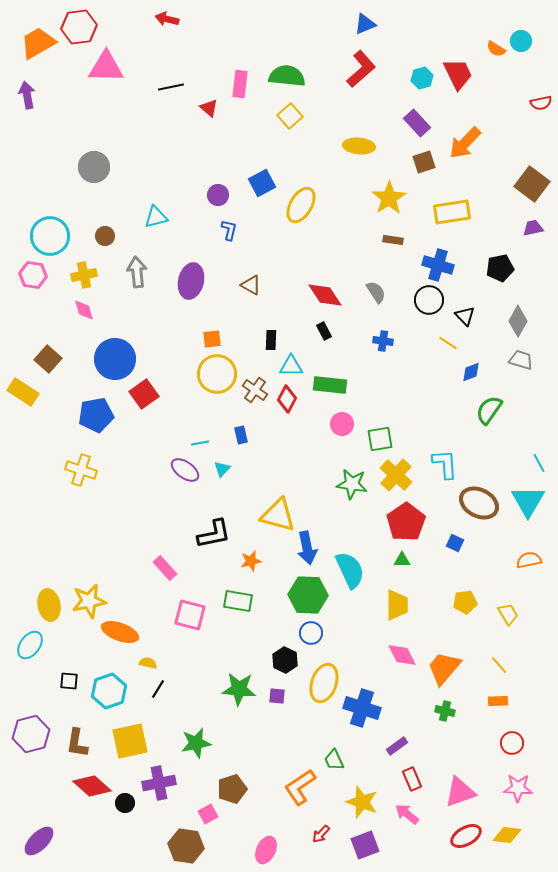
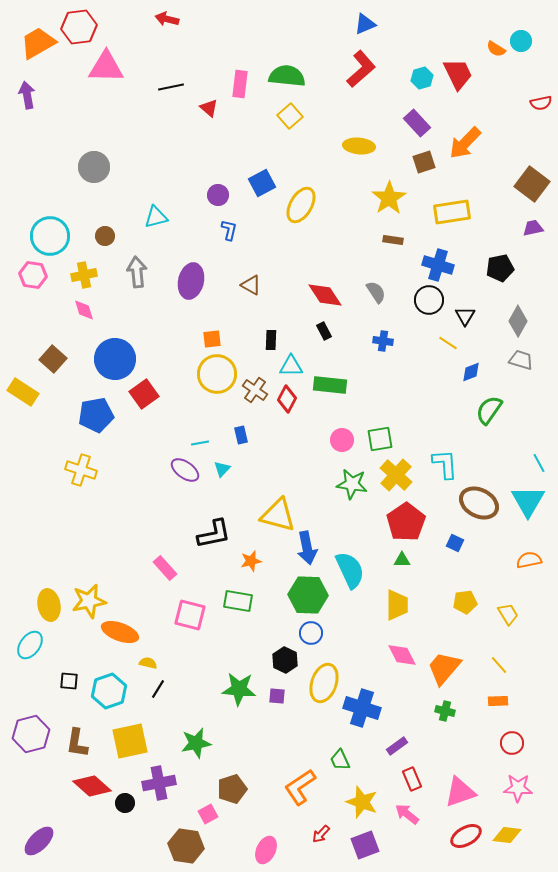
black triangle at (465, 316): rotated 15 degrees clockwise
brown square at (48, 359): moved 5 px right
pink circle at (342, 424): moved 16 px down
green trapezoid at (334, 760): moved 6 px right
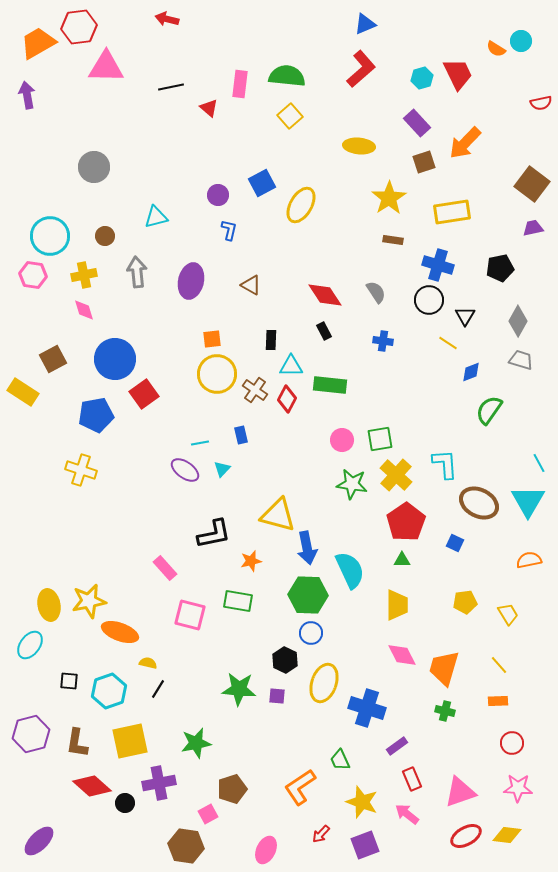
brown square at (53, 359): rotated 20 degrees clockwise
orange trapezoid at (444, 668): rotated 24 degrees counterclockwise
blue cross at (362, 708): moved 5 px right
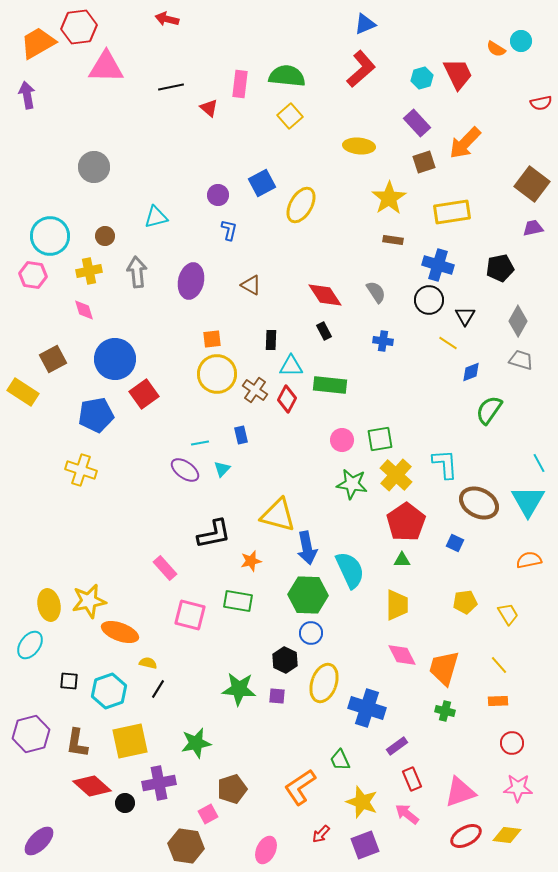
yellow cross at (84, 275): moved 5 px right, 4 px up
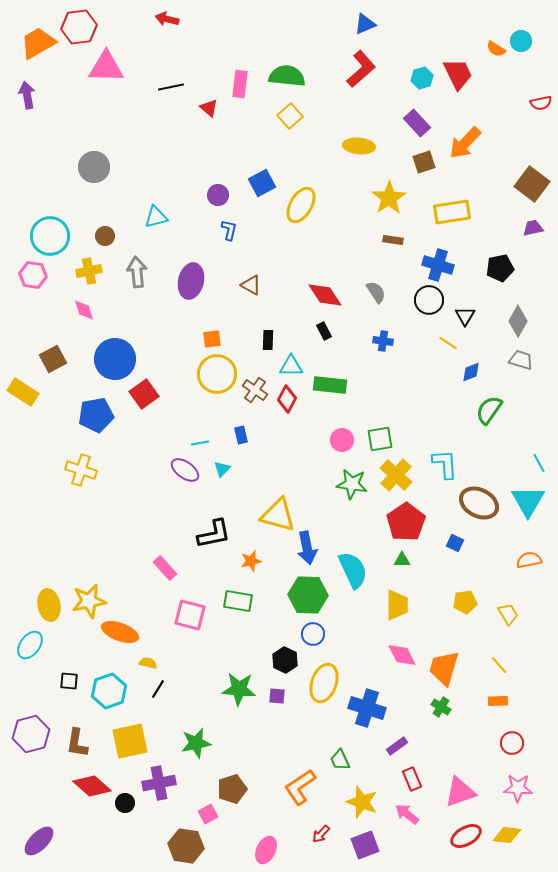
black rectangle at (271, 340): moved 3 px left
cyan semicircle at (350, 570): moved 3 px right
blue circle at (311, 633): moved 2 px right, 1 px down
green cross at (445, 711): moved 4 px left, 4 px up; rotated 18 degrees clockwise
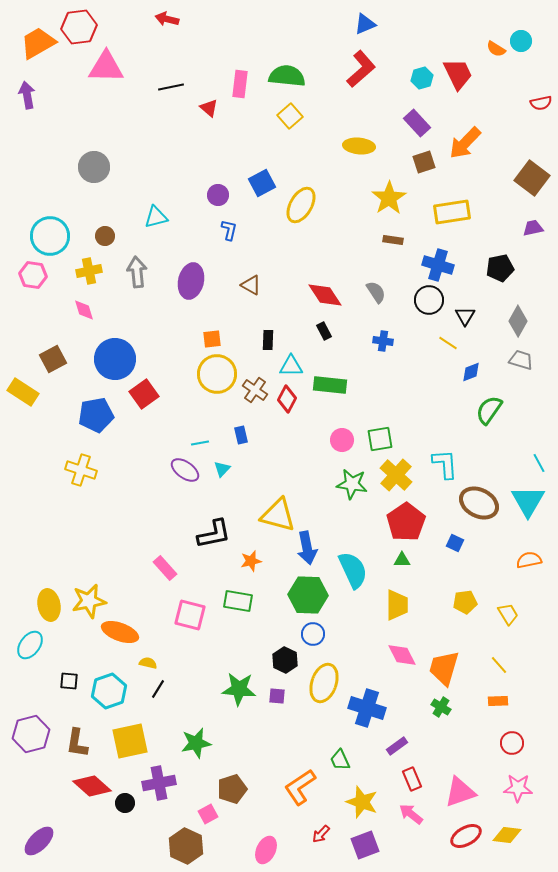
brown square at (532, 184): moved 6 px up
pink arrow at (407, 814): moved 4 px right
brown hexagon at (186, 846): rotated 16 degrees clockwise
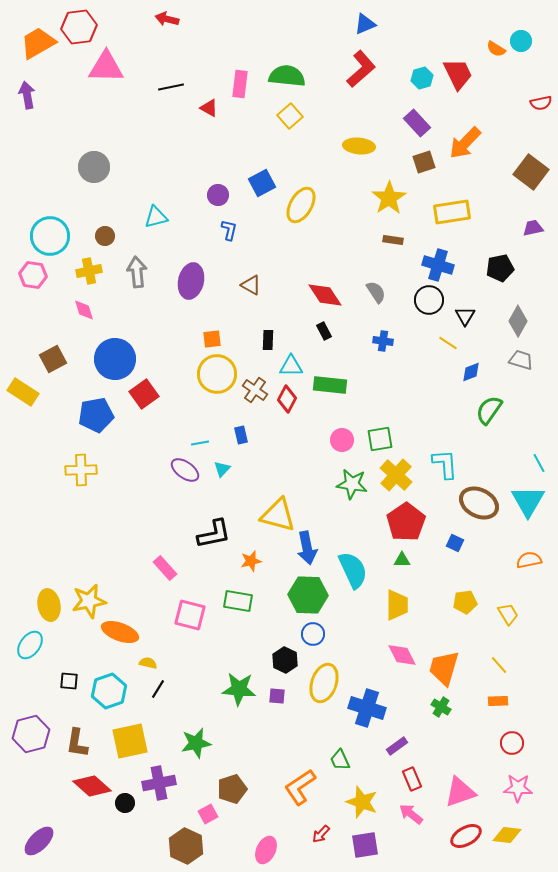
red triangle at (209, 108): rotated 12 degrees counterclockwise
brown square at (532, 178): moved 1 px left, 6 px up
yellow cross at (81, 470): rotated 20 degrees counterclockwise
purple square at (365, 845): rotated 12 degrees clockwise
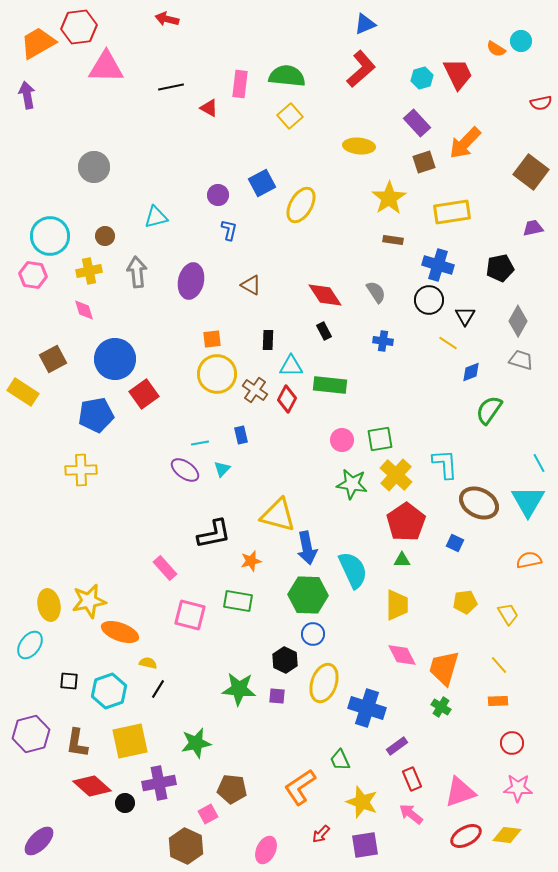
brown pentagon at (232, 789): rotated 24 degrees clockwise
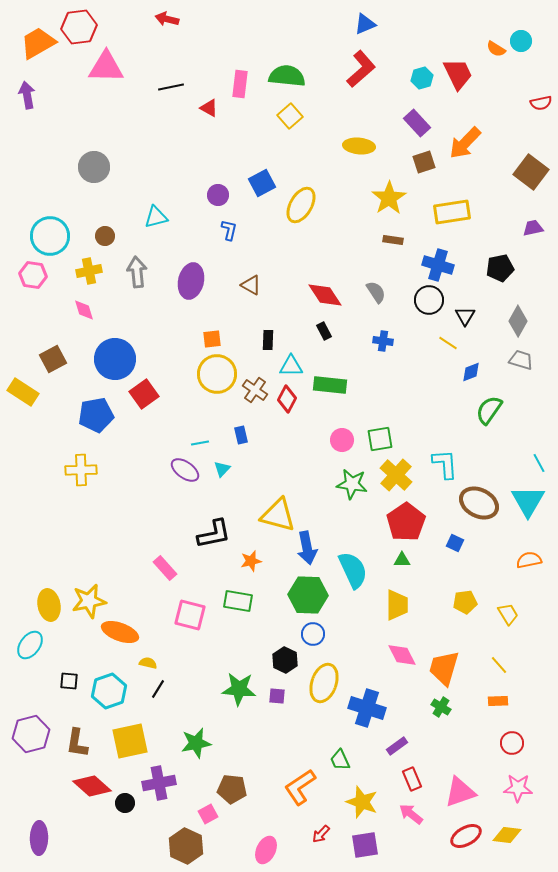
purple ellipse at (39, 841): moved 3 px up; rotated 44 degrees counterclockwise
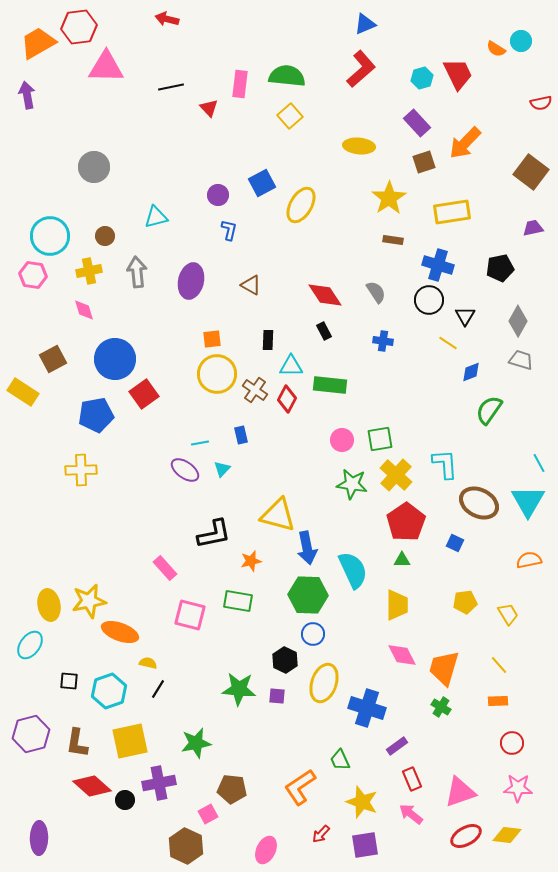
red triangle at (209, 108): rotated 18 degrees clockwise
black circle at (125, 803): moved 3 px up
